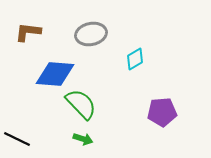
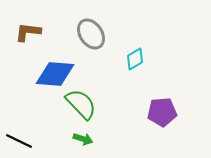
gray ellipse: rotated 68 degrees clockwise
black line: moved 2 px right, 2 px down
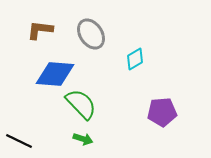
brown L-shape: moved 12 px right, 2 px up
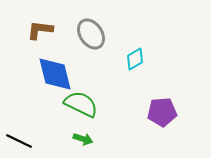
blue diamond: rotated 72 degrees clockwise
green semicircle: rotated 20 degrees counterclockwise
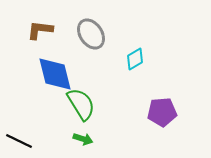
green semicircle: rotated 32 degrees clockwise
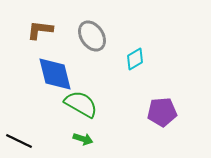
gray ellipse: moved 1 px right, 2 px down
green semicircle: rotated 28 degrees counterclockwise
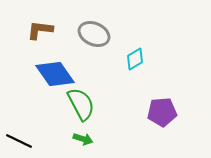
gray ellipse: moved 2 px right, 2 px up; rotated 32 degrees counterclockwise
blue diamond: rotated 21 degrees counterclockwise
green semicircle: rotated 32 degrees clockwise
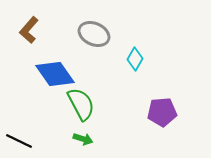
brown L-shape: moved 11 px left; rotated 56 degrees counterclockwise
cyan diamond: rotated 30 degrees counterclockwise
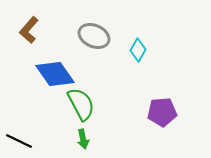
gray ellipse: moved 2 px down
cyan diamond: moved 3 px right, 9 px up
green arrow: rotated 60 degrees clockwise
